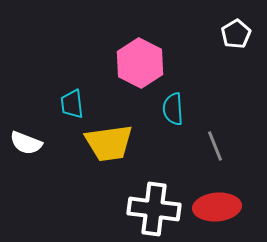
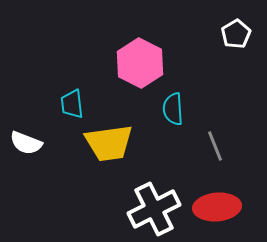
white cross: rotated 33 degrees counterclockwise
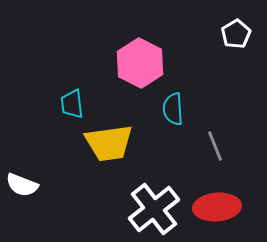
white semicircle: moved 4 px left, 42 px down
white cross: rotated 12 degrees counterclockwise
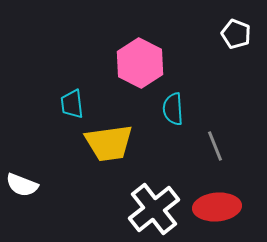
white pentagon: rotated 20 degrees counterclockwise
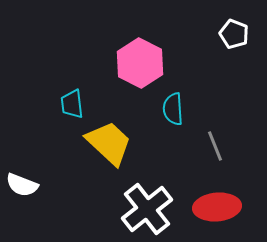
white pentagon: moved 2 px left
yellow trapezoid: rotated 129 degrees counterclockwise
white cross: moved 7 px left
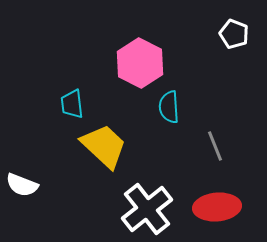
cyan semicircle: moved 4 px left, 2 px up
yellow trapezoid: moved 5 px left, 3 px down
